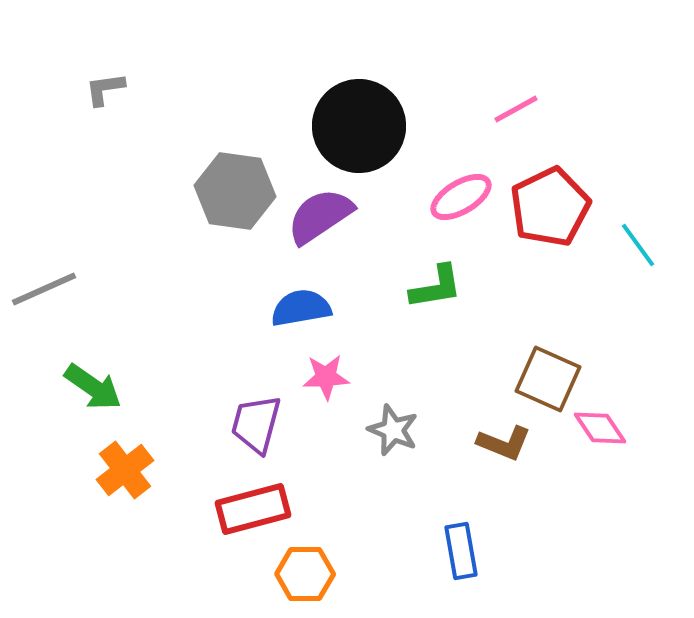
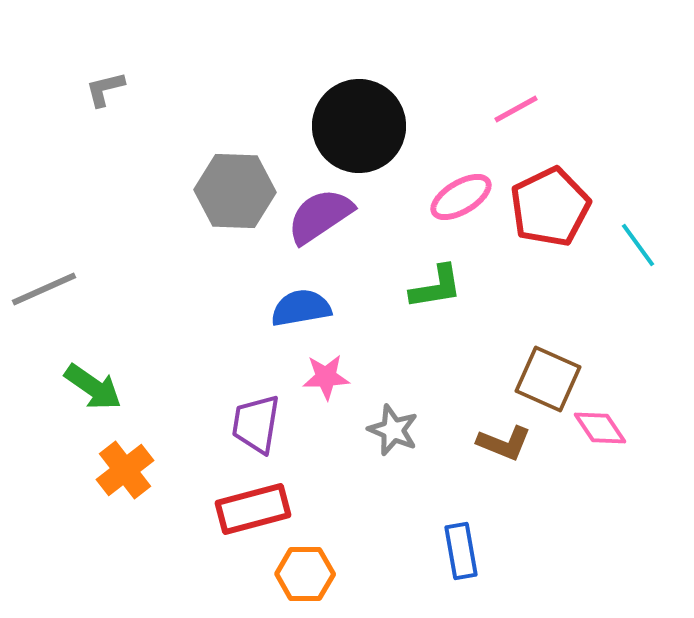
gray L-shape: rotated 6 degrees counterclockwise
gray hexagon: rotated 6 degrees counterclockwise
purple trapezoid: rotated 6 degrees counterclockwise
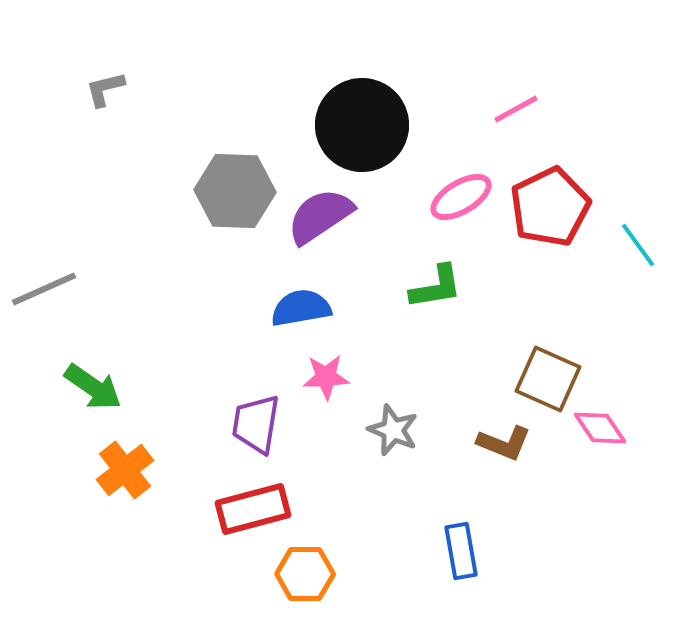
black circle: moved 3 px right, 1 px up
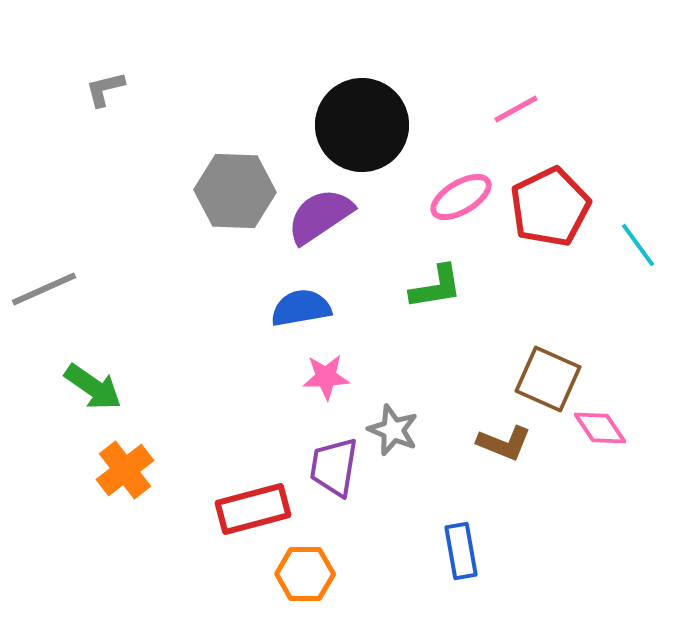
purple trapezoid: moved 78 px right, 43 px down
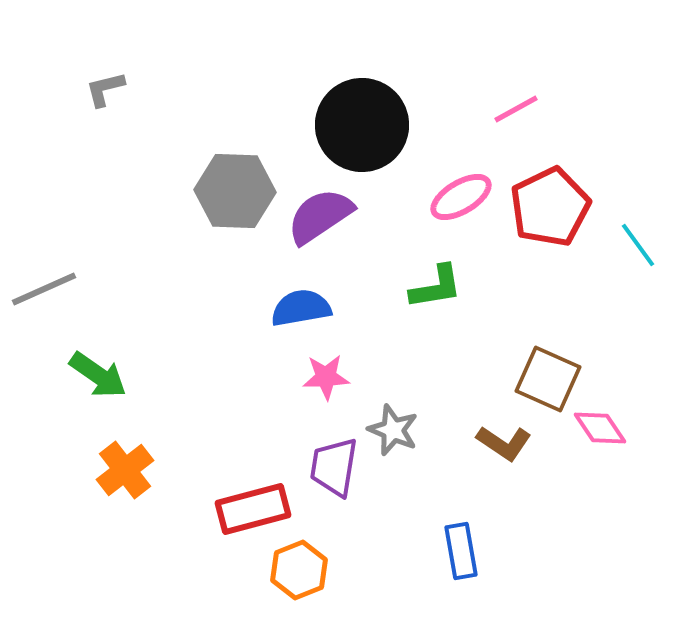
green arrow: moved 5 px right, 12 px up
brown L-shape: rotated 12 degrees clockwise
orange hexagon: moved 6 px left, 4 px up; rotated 22 degrees counterclockwise
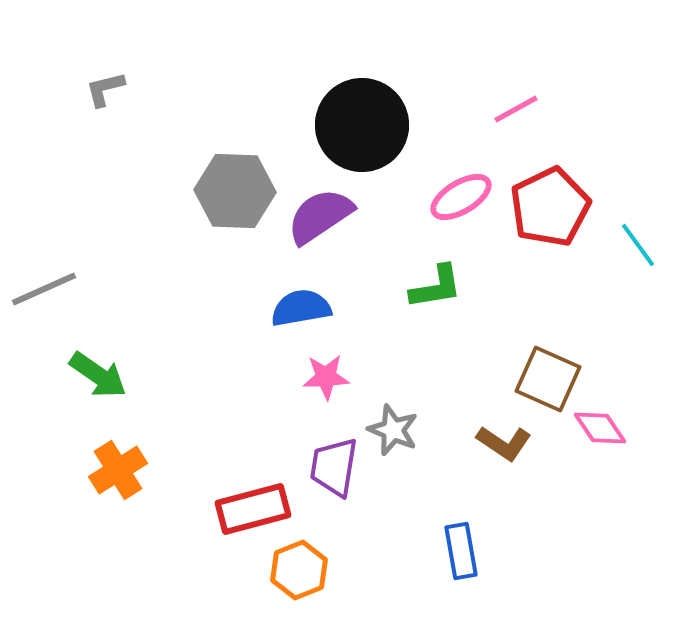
orange cross: moved 7 px left; rotated 6 degrees clockwise
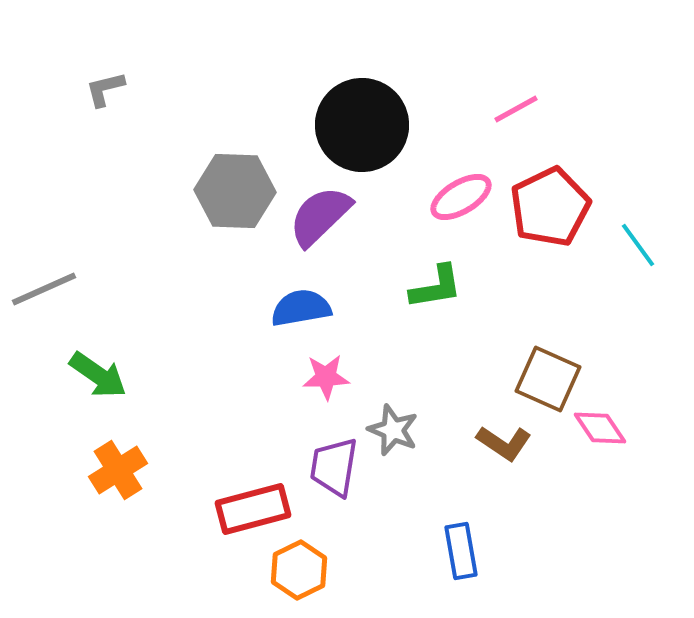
purple semicircle: rotated 10 degrees counterclockwise
orange hexagon: rotated 4 degrees counterclockwise
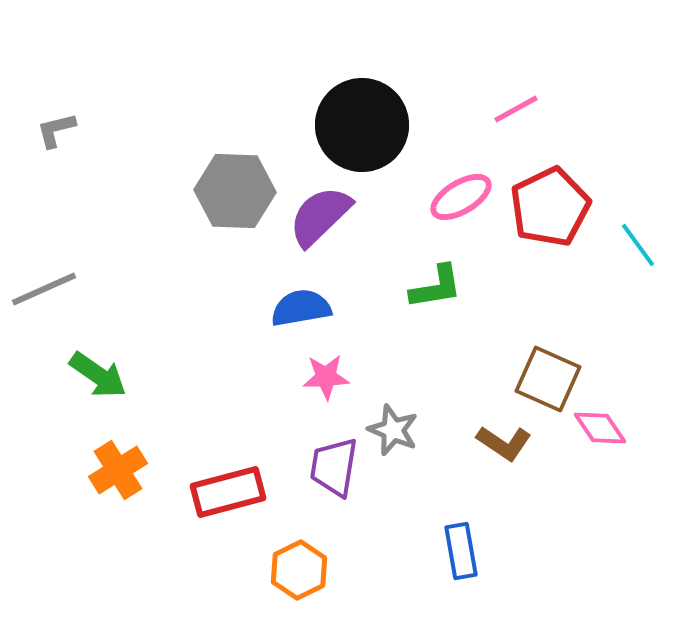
gray L-shape: moved 49 px left, 41 px down
red rectangle: moved 25 px left, 17 px up
